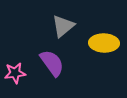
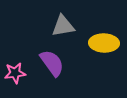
gray triangle: rotated 30 degrees clockwise
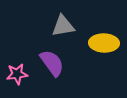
pink star: moved 2 px right, 1 px down
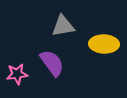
yellow ellipse: moved 1 px down
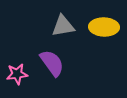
yellow ellipse: moved 17 px up
